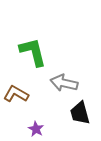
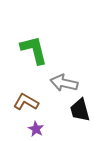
green L-shape: moved 1 px right, 2 px up
brown L-shape: moved 10 px right, 8 px down
black trapezoid: moved 3 px up
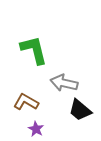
black trapezoid: rotated 35 degrees counterclockwise
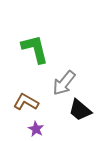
green L-shape: moved 1 px right, 1 px up
gray arrow: rotated 64 degrees counterclockwise
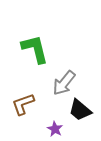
brown L-shape: moved 3 px left, 2 px down; rotated 50 degrees counterclockwise
purple star: moved 19 px right
